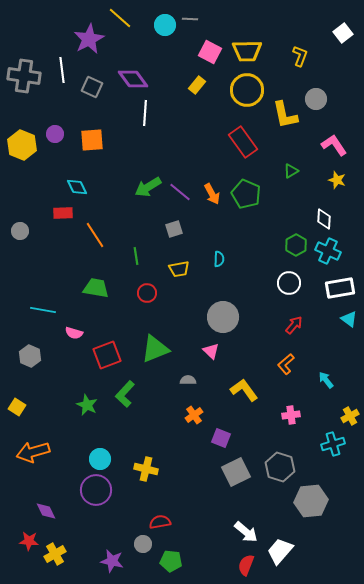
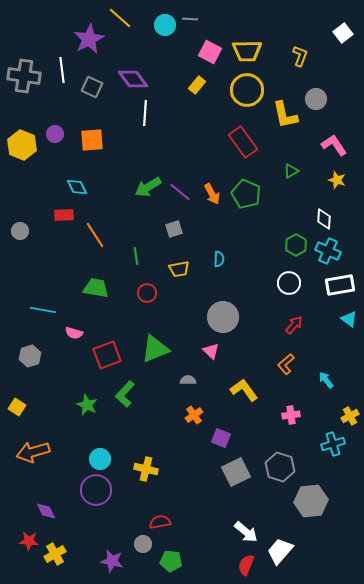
red rectangle at (63, 213): moved 1 px right, 2 px down
white rectangle at (340, 288): moved 3 px up
gray hexagon at (30, 356): rotated 20 degrees clockwise
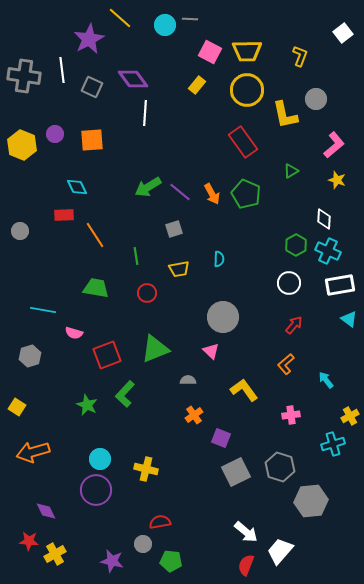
pink L-shape at (334, 145): rotated 84 degrees clockwise
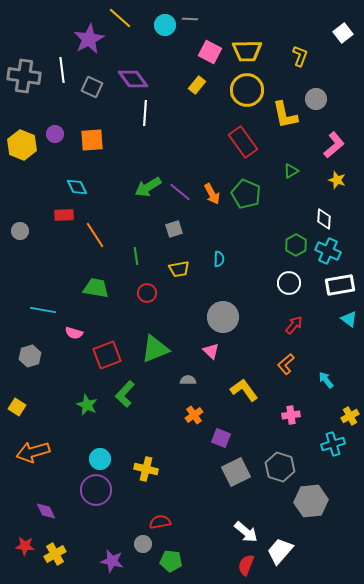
red star at (29, 541): moved 4 px left, 5 px down
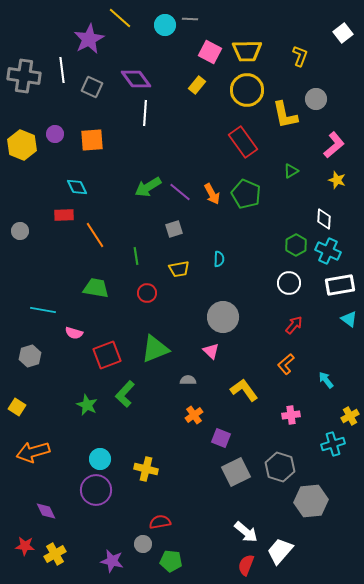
purple diamond at (133, 79): moved 3 px right
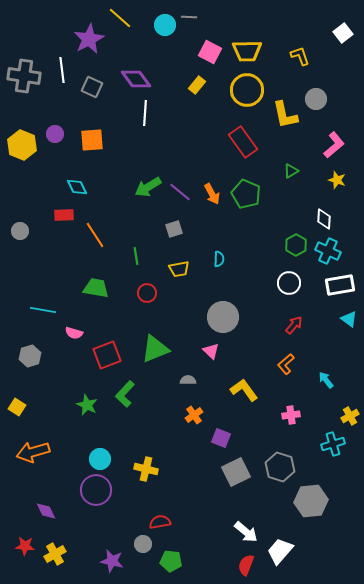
gray line at (190, 19): moved 1 px left, 2 px up
yellow L-shape at (300, 56): rotated 40 degrees counterclockwise
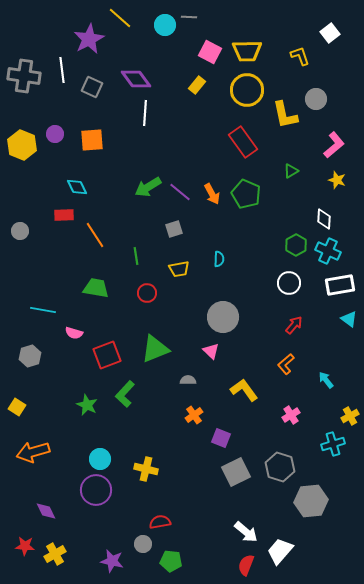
white square at (343, 33): moved 13 px left
pink cross at (291, 415): rotated 24 degrees counterclockwise
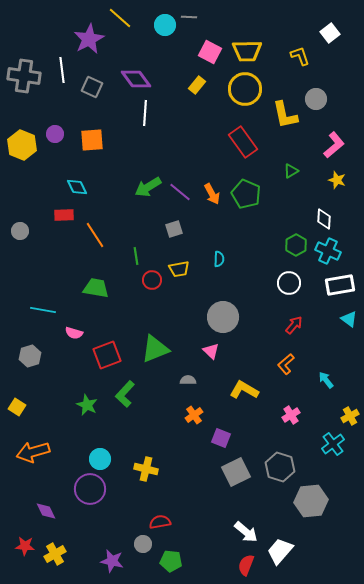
yellow circle at (247, 90): moved 2 px left, 1 px up
red circle at (147, 293): moved 5 px right, 13 px up
yellow L-shape at (244, 390): rotated 24 degrees counterclockwise
cyan cross at (333, 444): rotated 20 degrees counterclockwise
purple circle at (96, 490): moved 6 px left, 1 px up
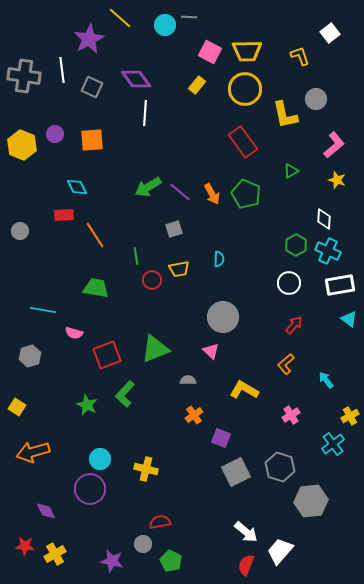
green pentagon at (171, 561): rotated 20 degrees clockwise
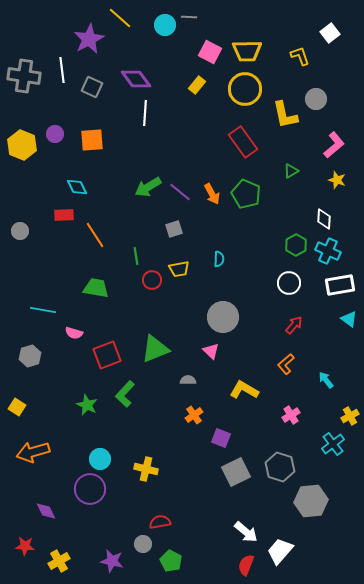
yellow cross at (55, 554): moved 4 px right, 7 px down
